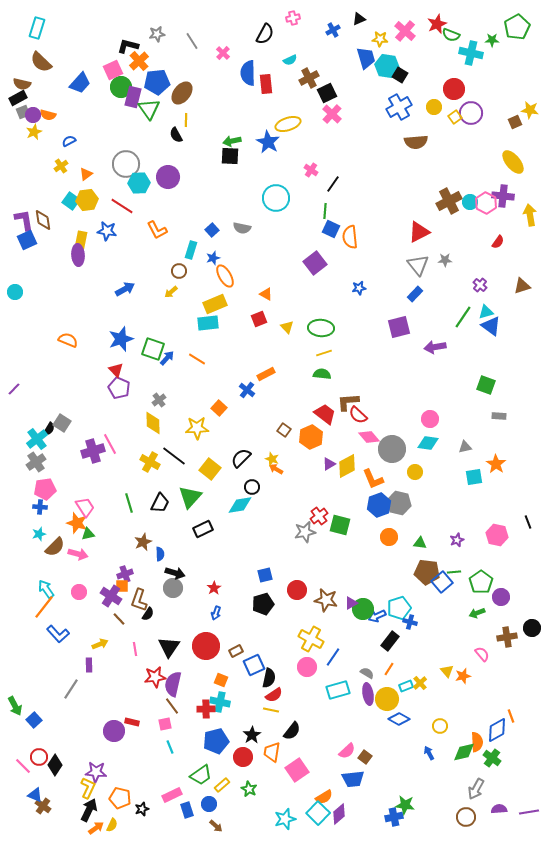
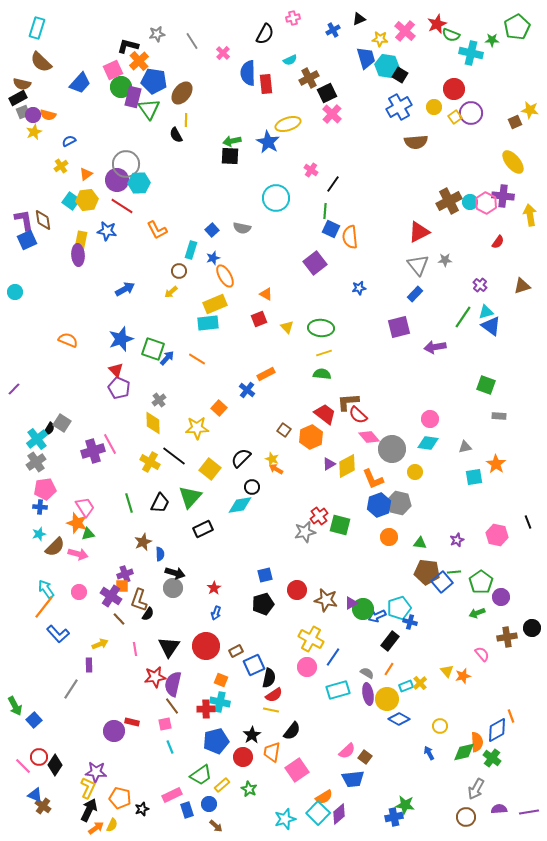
blue pentagon at (157, 82): moved 3 px left, 1 px up; rotated 15 degrees clockwise
purple circle at (168, 177): moved 51 px left, 3 px down
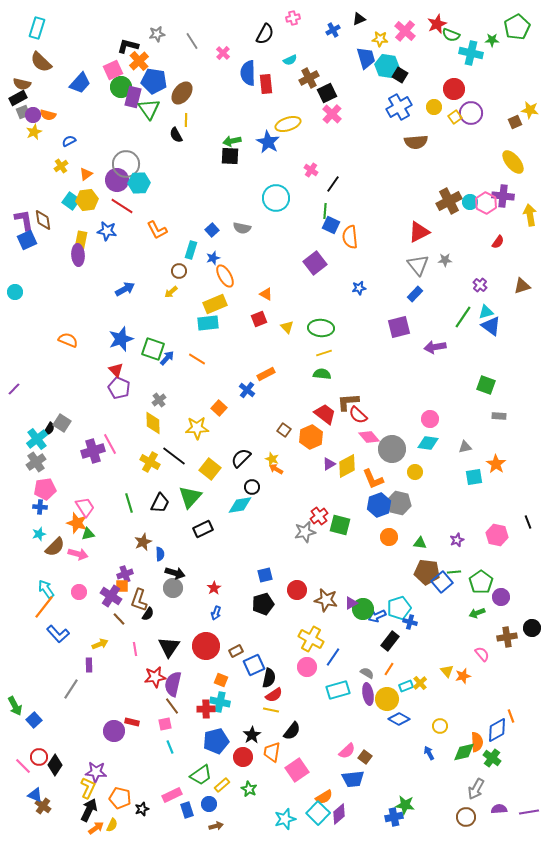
blue square at (331, 229): moved 4 px up
brown arrow at (216, 826): rotated 56 degrees counterclockwise
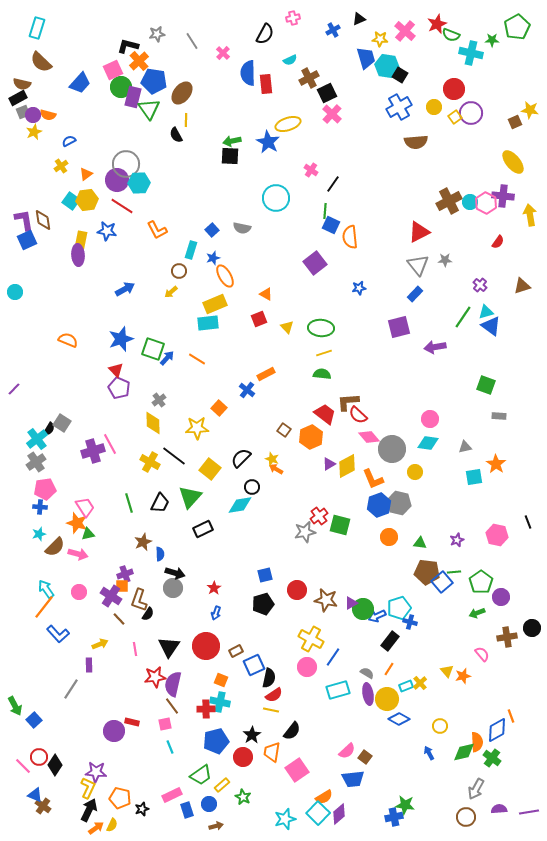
green star at (249, 789): moved 6 px left, 8 px down
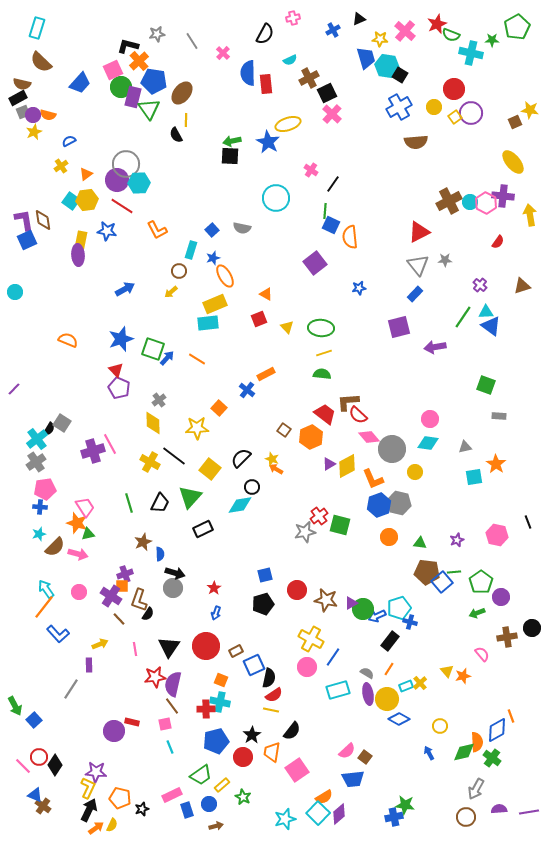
cyan triangle at (486, 312): rotated 14 degrees clockwise
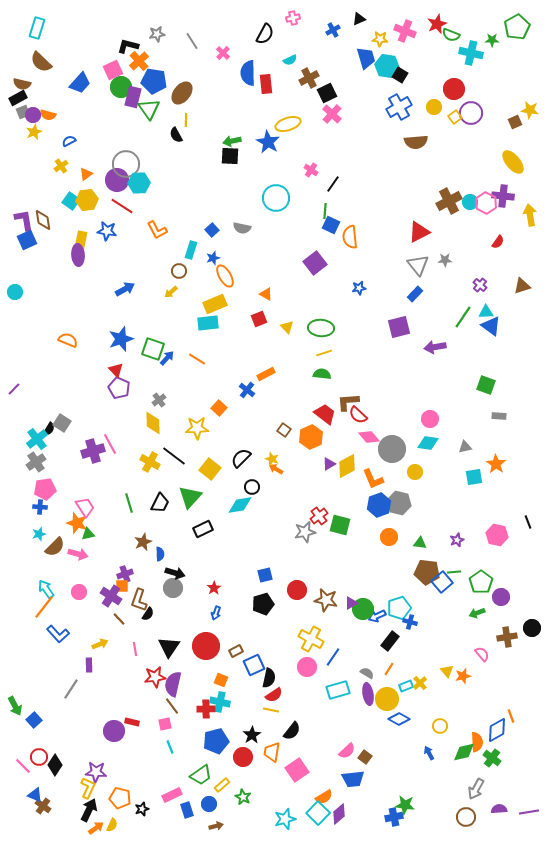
pink cross at (405, 31): rotated 20 degrees counterclockwise
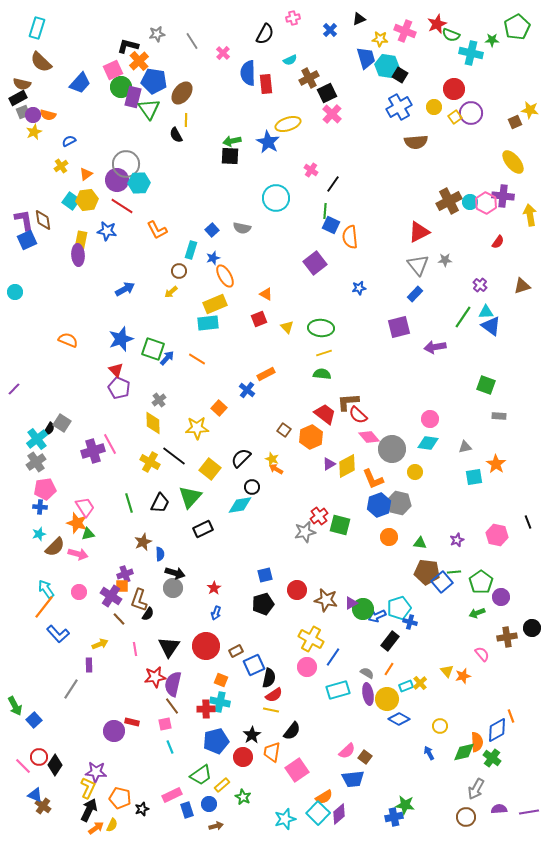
blue cross at (333, 30): moved 3 px left; rotated 16 degrees counterclockwise
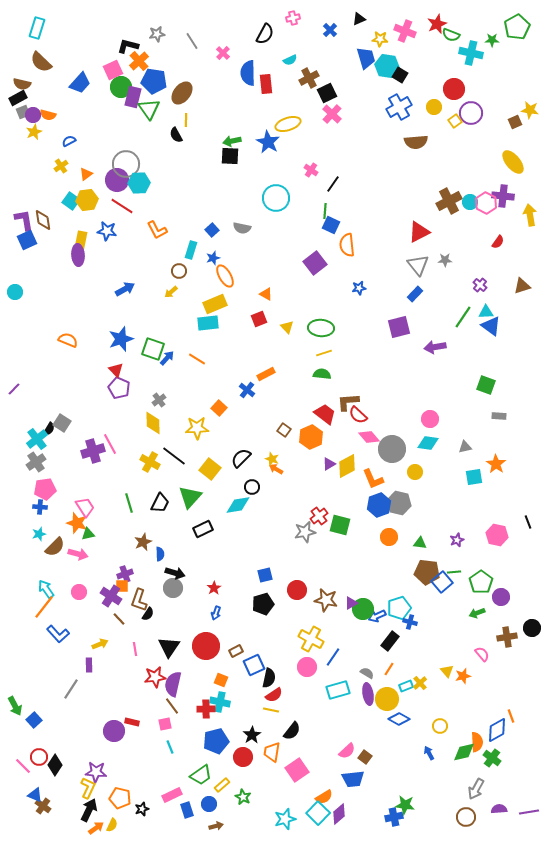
yellow square at (455, 117): moved 4 px down
orange semicircle at (350, 237): moved 3 px left, 8 px down
cyan diamond at (240, 505): moved 2 px left
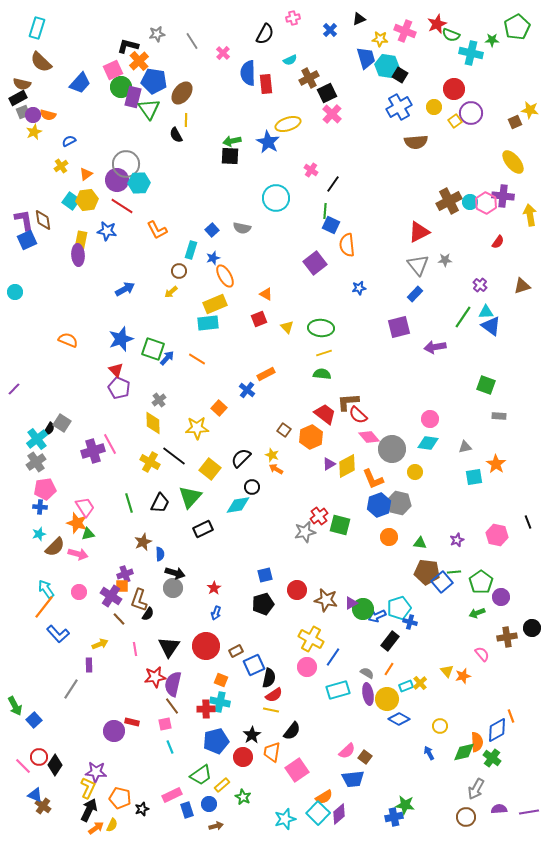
yellow star at (272, 459): moved 4 px up
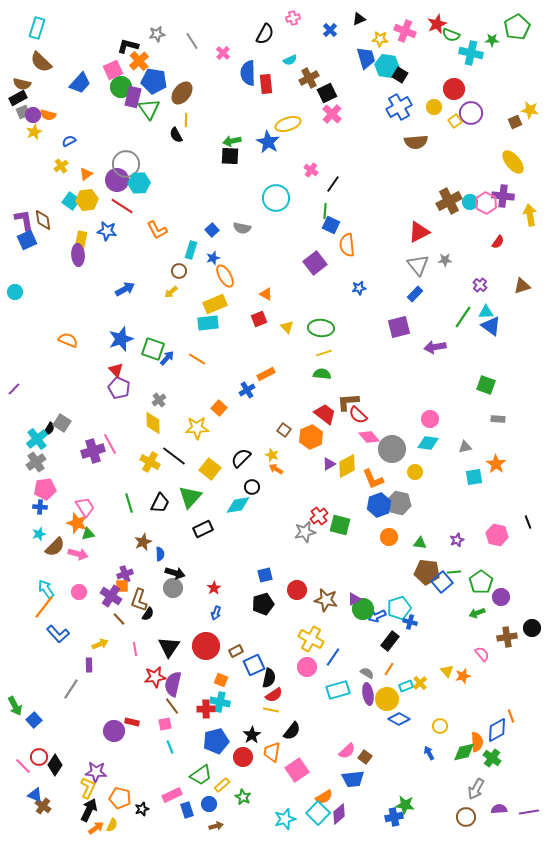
blue cross at (247, 390): rotated 21 degrees clockwise
gray rectangle at (499, 416): moved 1 px left, 3 px down
purple triangle at (351, 603): moved 3 px right, 4 px up
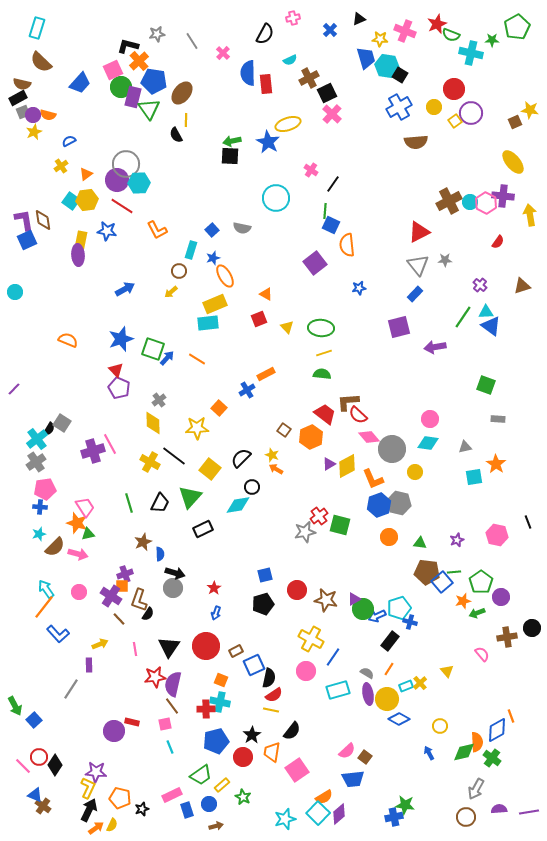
pink circle at (307, 667): moved 1 px left, 4 px down
orange star at (463, 676): moved 75 px up
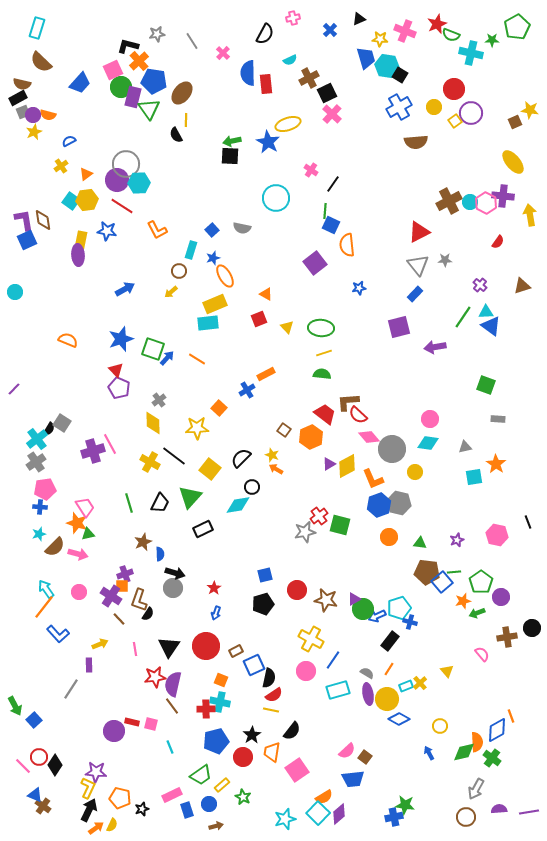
blue line at (333, 657): moved 3 px down
pink square at (165, 724): moved 14 px left; rotated 24 degrees clockwise
